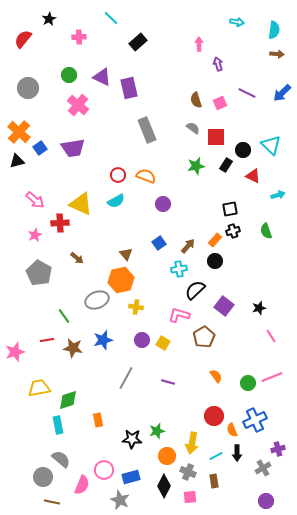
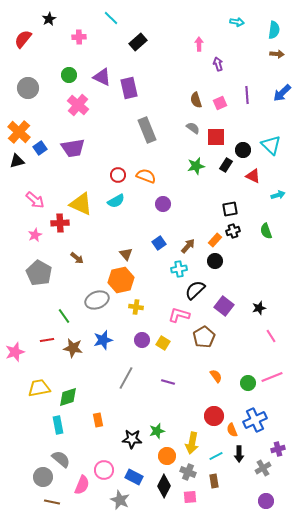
purple line at (247, 93): moved 2 px down; rotated 60 degrees clockwise
green diamond at (68, 400): moved 3 px up
black arrow at (237, 453): moved 2 px right, 1 px down
blue rectangle at (131, 477): moved 3 px right; rotated 42 degrees clockwise
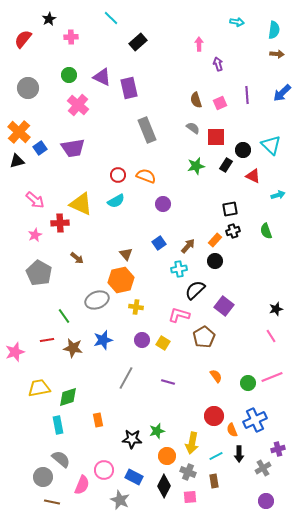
pink cross at (79, 37): moved 8 px left
black star at (259, 308): moved 17 px right, 1 px down
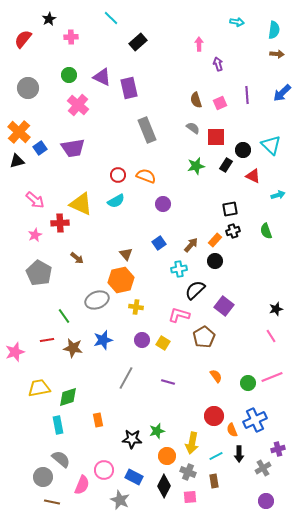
brown arrow at (188, 246): moved 3 px right, 1 px up
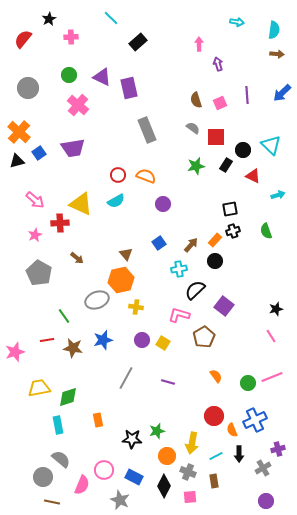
blue square at (40, 148): moved 1 px left, 5 px down
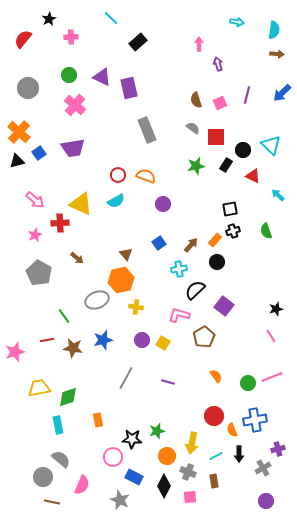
purple line at (247, 95): rotated 18 degrees clockwise
pink cross at (78, 105): moved 3 px left
cyan arrow at (278, 195): rotated 120 degrees counterclockwise
black circle at (215, 261): moved 2 px right, 1 px down
blue cross at (255, 420): rotated 15 degrees clockwise
pink circle at (104, 470): moved 9 px right, 13 px up
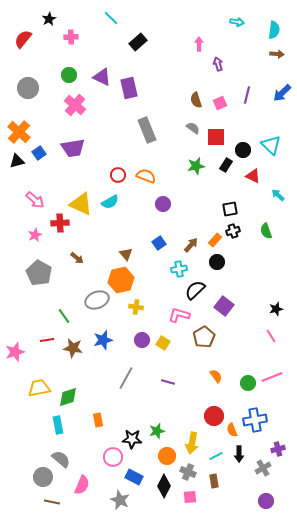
cyan semicircle at (116, 201): moved 6 px left, 1 px down
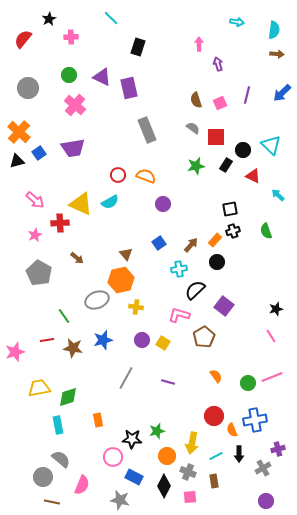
black rectangle at (138, 42): moved 5 px down; rotated 30 degrees counterclockwise
gray star at (120, 500): rotated 12 degrees counterclockwise
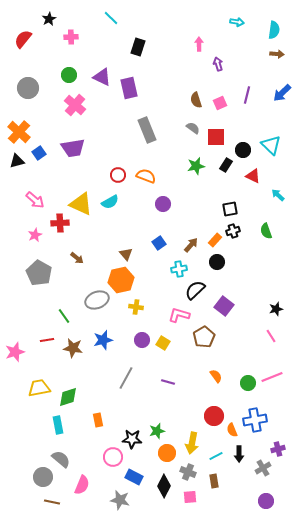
orange circle at (167, 456): moved 3 px up
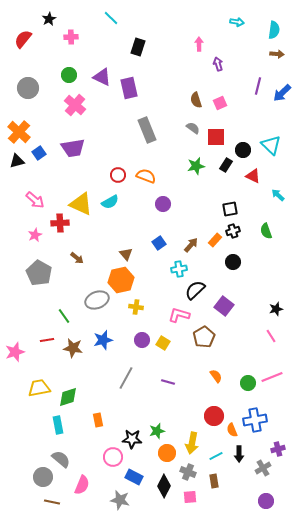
purple line at (247, 95): moved 11 px right, 9 px up
black circle at (217, 262): moved 16 px right
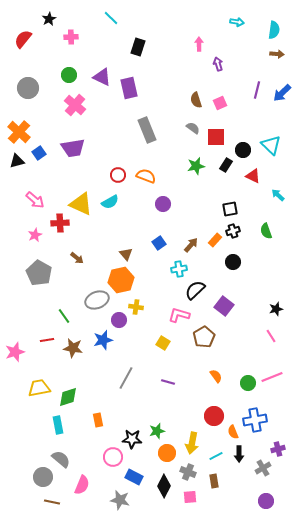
purple line at (258, 86): moved 1 px left, 4 px down
purple circle at (142, 340): moved 23 px left, 20 px up
orange semicircle at (232, 430): moved 1 px right, 2 px down
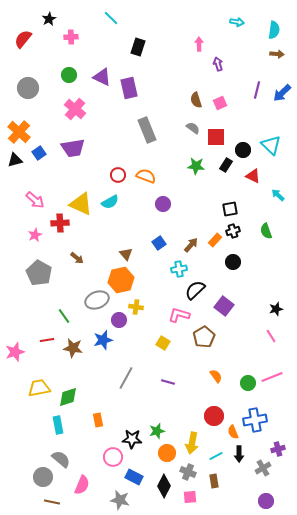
pink cross at (75, 105): moved 4 px down
black triangle at (17, 161): moved 2 px left, 1 px up
green star at (196, 166): rotated 18 degrees clockwise
